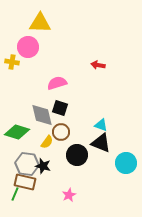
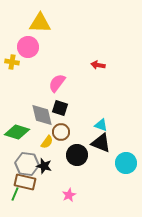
pink semicircle: rotated 36 degrees counterclockwise
black star: moved 1 px right
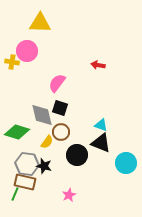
pink circle: moved 1 px left, 4 px down
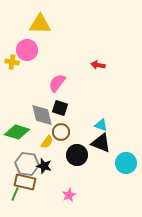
yellow triangle: moved 1 px down
pink circle: moved 1 px up
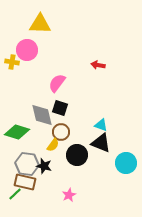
yellow semicircle: moved 6 px right, 3 px down
green line: rotated 24 degrees clockwise
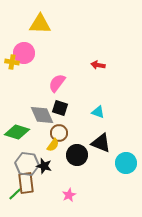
pink circle: moved 3 px left, 3 px down
gray diamond: rotated 10 degrees counterclockwise
cyan triangle: moved 3 px left, 13 px up
brown circle: moved 2 px left, 1 px down
brown rectangle: moved 1 px right, 1 px down; rotated 70 degrees clockwise
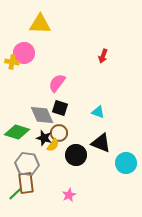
red arrow: moved 5 px right, 9 px up; rotated 80 degrees counterclockwise
black circle: moved 1 px left
black star: moved 28 px up
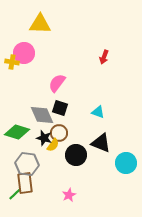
red arrow: moved 1 px right, 1 px down
brown rectangle: moved 1 px left
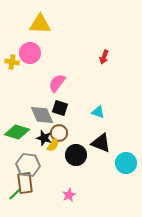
pink circle: moved 6 px right
gray hexagon: moved 1 px right, 1 px down
